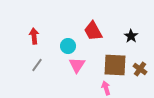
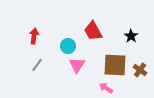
red arrow: rotated 14 degrees clockwise
brown cross: moved 1 px down
pink arrow: rotated 40 degrees counterclockwise
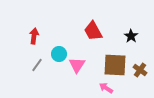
cyan circle: moved 9 px left, 8 px down
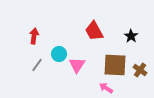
red trapezoid: moved 1 px right
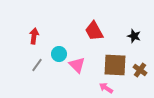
black star: moved 3 px right; rotated 16 degrees counterclockwise
pink triangle: rotated 18 degrees counterclockwise
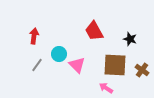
black star: moved 4 px left, 3 px down
brown cross: moved 2 px right
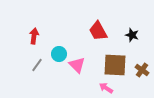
red trapezoid: moved 4 px right
black star: moved 2 px right, 4 px up
